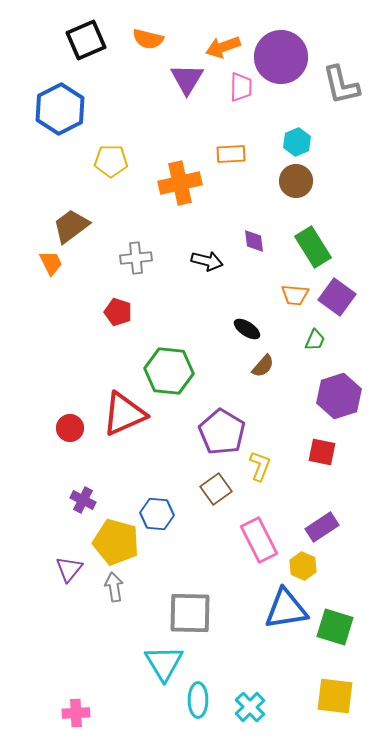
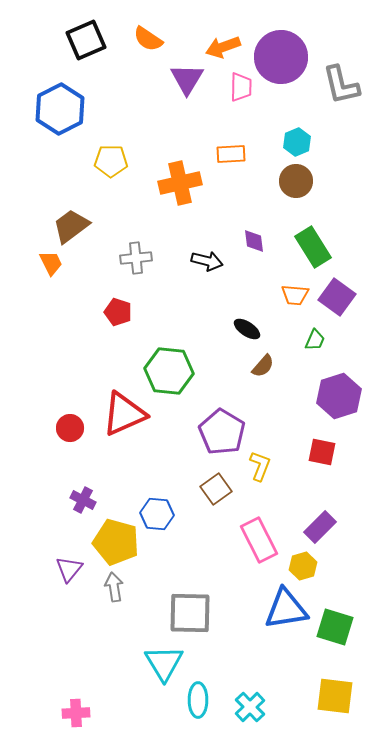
orange semicircle at (148, 39): rotated 20 degrees clockwise
purple rectangle at (322, 527): moved 2 px left; rotated 12 degrees counterclockwise
yellow hexagon at (303, 566): rotated 20 degrees clockwise
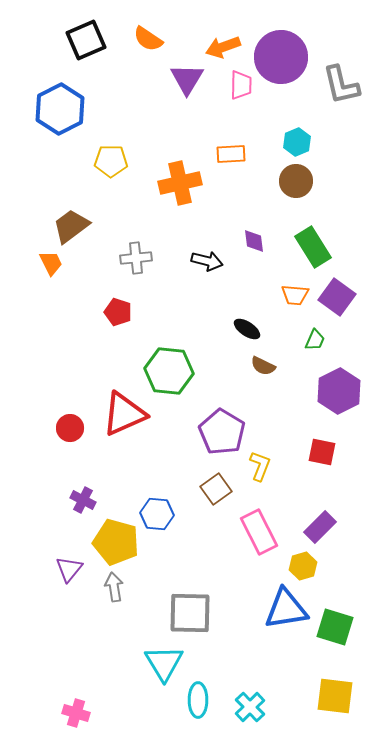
pink trapezoid at (241, 87): moved 2 px up
brown semicircle at (263, 366): rotated 75 degrees clockwise
purple hexagon at (339, 396): moved 5 px up; rotated 9 degrees counterclockwise
pink rectangle at (259, 540): moved 8 px up
pink cross at (76, 713): rotated 20 degrees clockwise
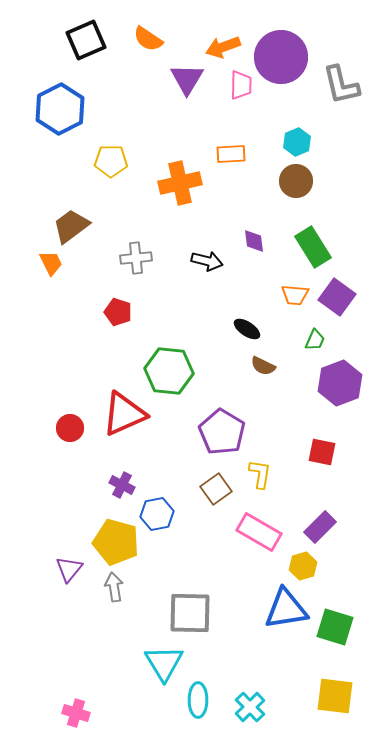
purple hexagon at (339, 391): moved 1 px right, 8 px up; rotated 6 degrees clockwise
yellow L-shape at (260, 466): moved 8 px down; rotated 12 degrees counterclockwise
purple cross at (83, 500): moved 39 px right, 15 px up
blue hexagon at (157, 514): rotated 16 degrees counterclockwise
pink rectangle at (259, 532): rotated 33 degrees counterclockwise
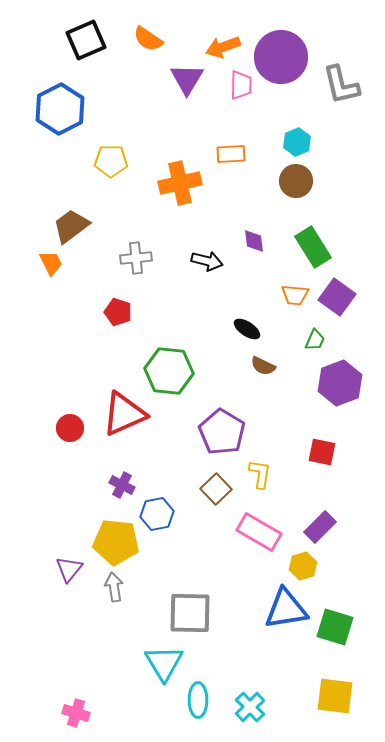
brown square at (216, 489): rotated 8 degrees counterclockwise
yellow pentagon at (116, 542): rotated 9 degrees counterclockwise
